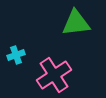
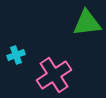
green triangle: moved 11 px right
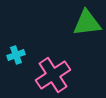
pink cross: moved 1 px left
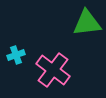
pink cross: moved 5 px up; rotated 20 degrees counterclockwise
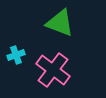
green triangle: moved 27 px left; rotated 28 degrees clockwise
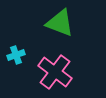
pink cross: moved 2 px right, 2 px down
